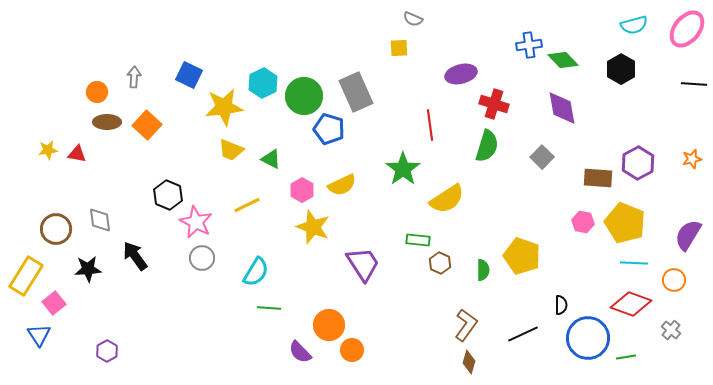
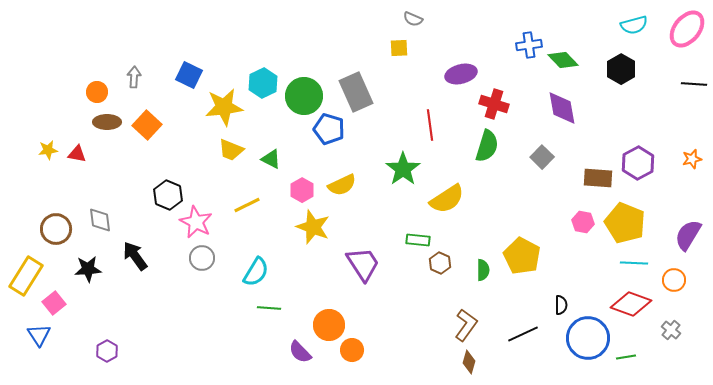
yellow pentagon at (522, 256): rotated 9 degrees clockwise
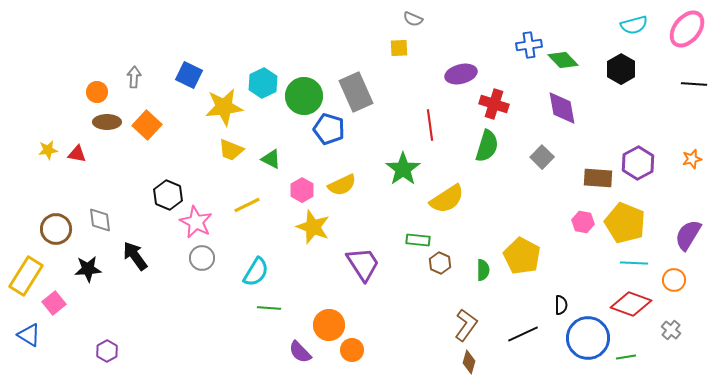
blue triangle at (39, 335): moved 10 px left; rotated 25 degrees counterclockwise
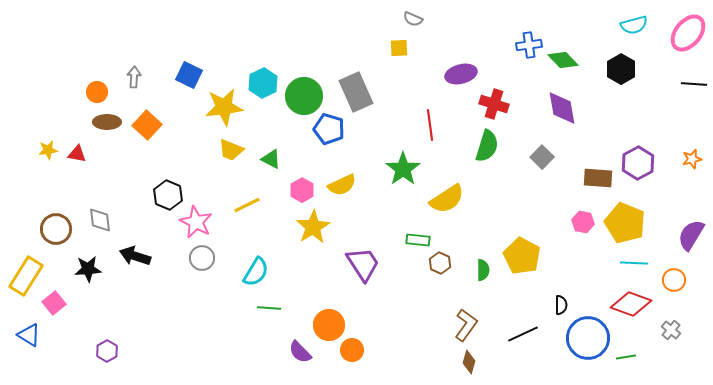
pink ellipse at (687, 29): moved 1 px right, 4 px down
yellow star at (313, 227): rotated 20 degrees clockwise
purple semicircle at (688, 235): moved 3 px right
black arrow at (135, 256): rotated 36 degrees counterclockwise
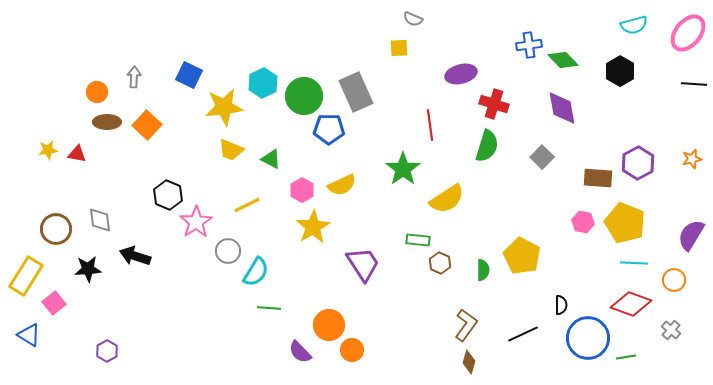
black hexagon at (621, 69): moved 1 px left, 2 px down
blue pentagon at (329, 129): rotated 16 degrees counterclockwise
pink star at (196, 222): rotated 12 degrees clockwise
gray circle at (202, 258): moved 26 px right, 7 px up
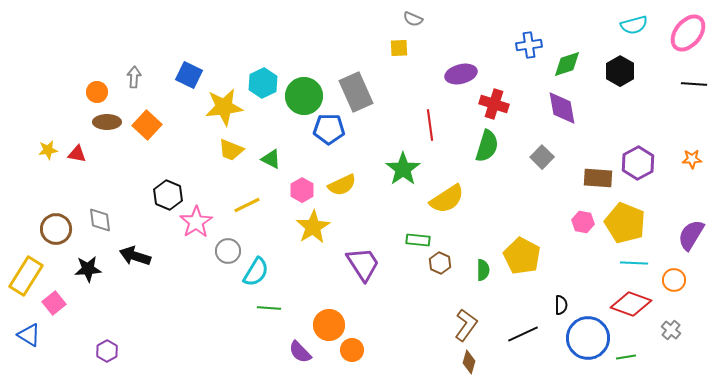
green diamond at (563, 60): moved 4 px right, 4 px down; rotated 64 degrees counterclockwise
orange star at (692, 159): rotated 12 degrees clockwise
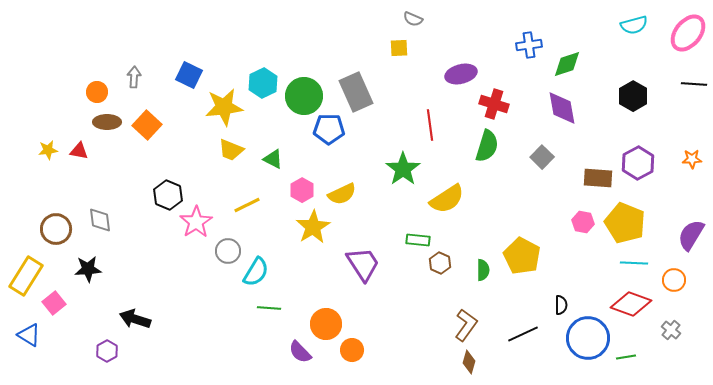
black hexagon at (620, 71): moved 13 px right, 25 px down
red triangle at (77, 154): moved 2 px right, 3 px up
green triangle at (271, 159): moved 2 px right
yellow semicircle at (342, 185): moved 9 px down
black arrow at (135, 256): moved 63 px down
orange circle at (329, 325): moved 3 px left, 1 px up
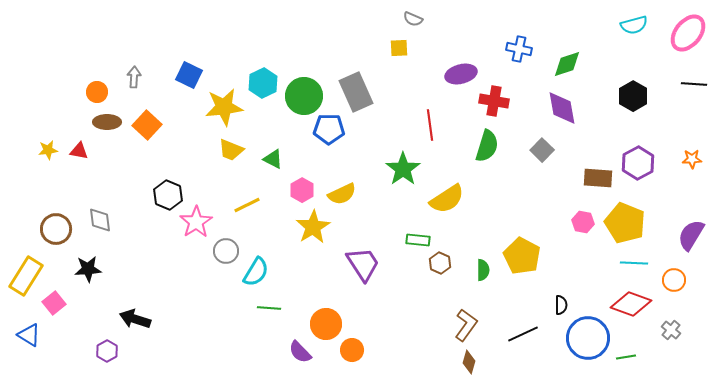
blue cross at (529, 45): moved 10 px left, 4 px down; rotated 20 degrees clockwise
red cross at (494, 104): moved 3 px up; rotated 8 degrees counterclockwise
gray square at (542, 157): moved 7 px up
gray circle at (228, 251): moved 2 px left
